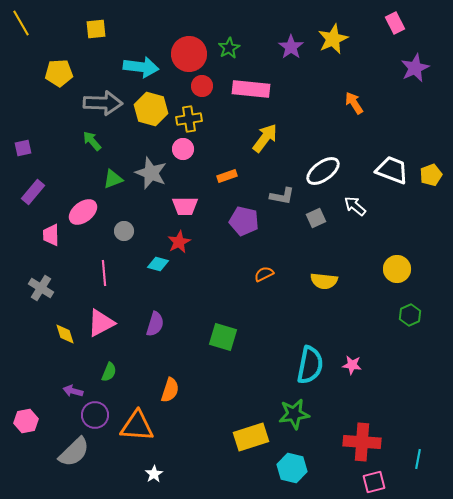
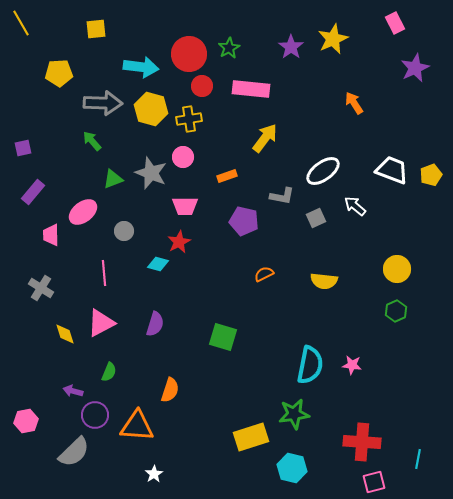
pink circle at (183, 149): moved 8 px down
green hexagon at (410, 315): moved 14 px left, 4 px up
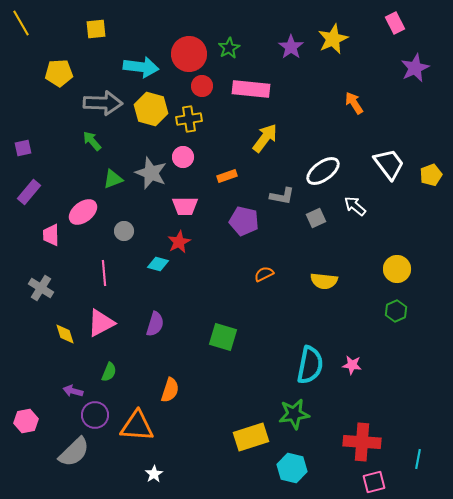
white trapezoid at (392, 170): moved 3 px left, 6 px up; rotated 32 degrees clockwise
purple rectangle at (33, 192): moved 4 px left
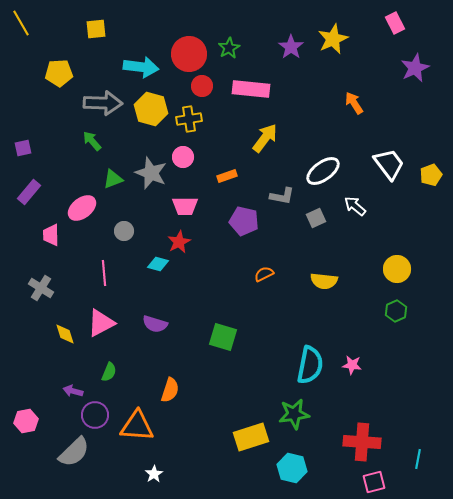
pink ellipse at (83, 212): moved 1 px left, 4 px up
purple semicircle at (155, 324): rotated 90 degrees clockwise
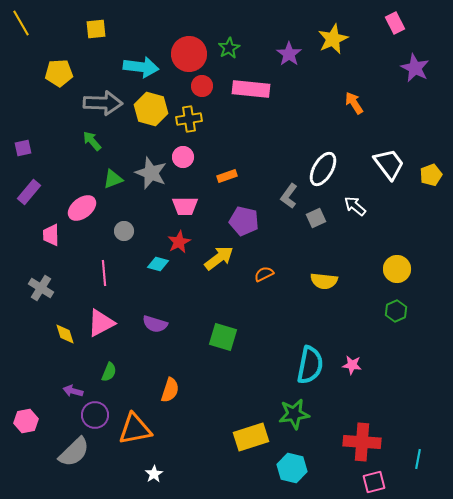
purple star at (291, 47): moved 2 px left, 7 px down
purple star at (415, 68): rotated 20 degrees counterclockwise
yellow arrow at (265, 138): moved 46 px left, 120 px down; rotated 16 degrees clockwise
white ellipse at (323, 171): moved 2 px up; rotated 24 degrees counterclockwise
gray L-shape at (282, 196): moved 7 px right; rotated 115 degrees clockwise
orange triangle at (137, 426): moved 2 px left, 3 px down; rotated 15 degrees counterclockwise
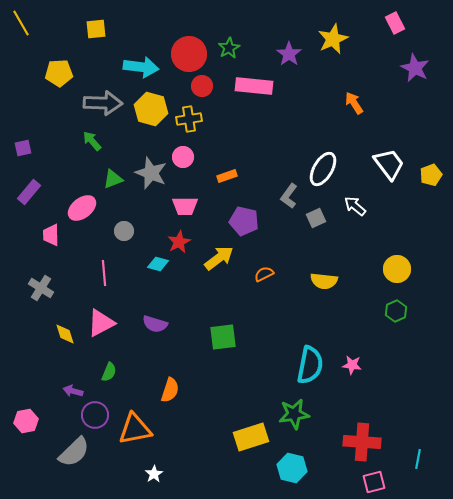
pink rectangle at (251, 89): moved 3 px right, 3 px up
green square at (223, 337): rotated 24 degrees counterclockwise
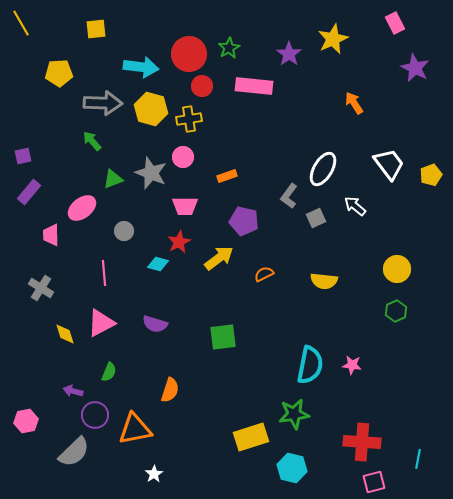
purple square at (23, 148): moved 8 px down
